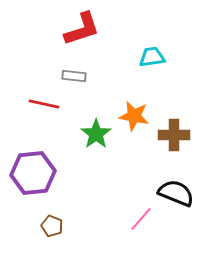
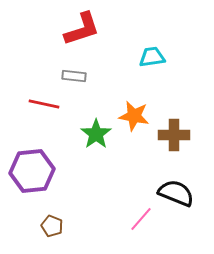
purple hexagon: moved 1 px left, 2 px up
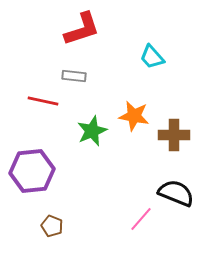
cyan trapezoid: rotated 124 degrees counterclockwise
red line: moved 1 px left, 3 px up
green star: moved 4 px left, 3 px up; rotated 12 degrees clockwise
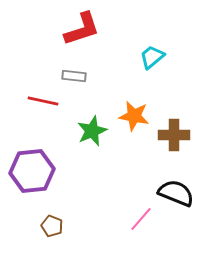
cyan trapezoid: rotated 92 degrees clockwise
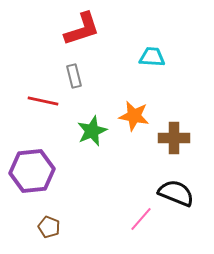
cyan trapezoid: rotated 44 degrees clockwise
gray rectangle: rotated 70 degrees clockwise
brown cross: moved 3 px down
brown pentagon: moved 3 px left, 1 px down
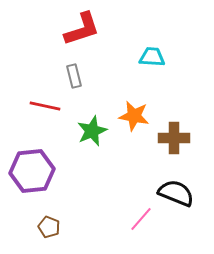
red line: moved 2 px right, 5 px down
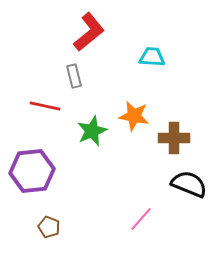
red L-shape: moved 7 px right, 3 px down; rotated 21 degrees counterclockwise
black semicircle: moved 13 px right, 9 px up
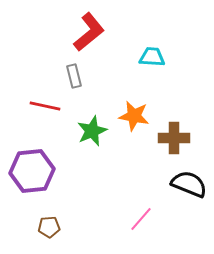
brown pentagon: rotated 25 degrees counterclockwise
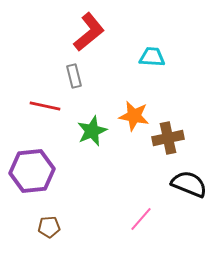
brown cross: moved 6 px left; rotated 12 degrees counterclockwise
